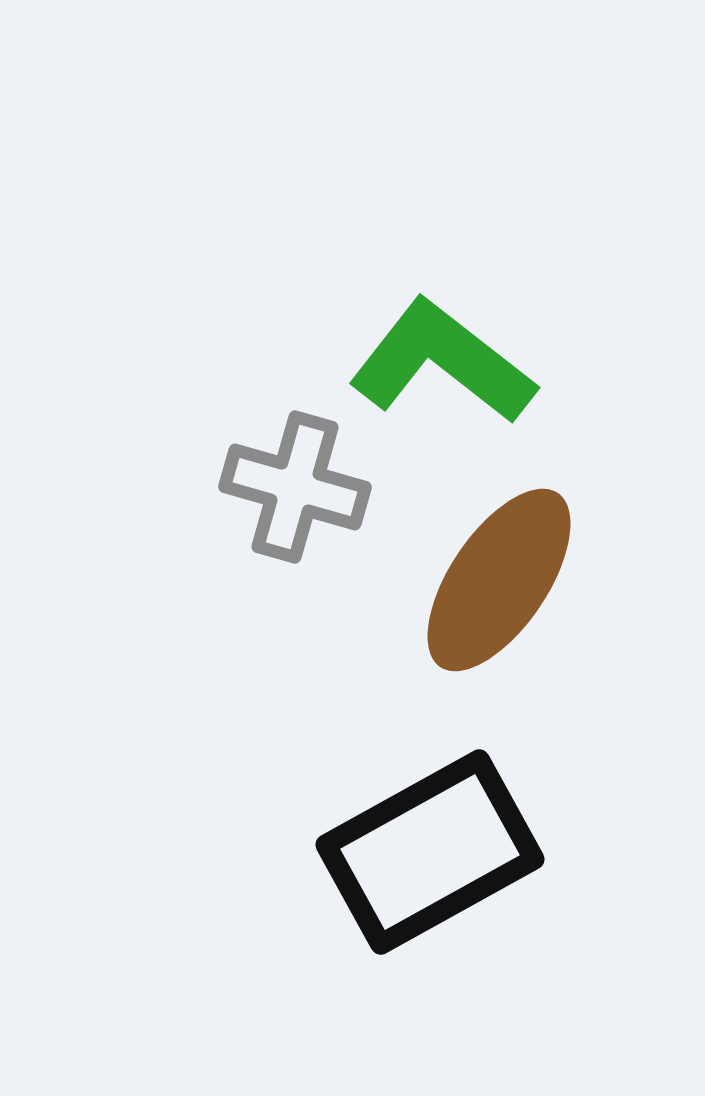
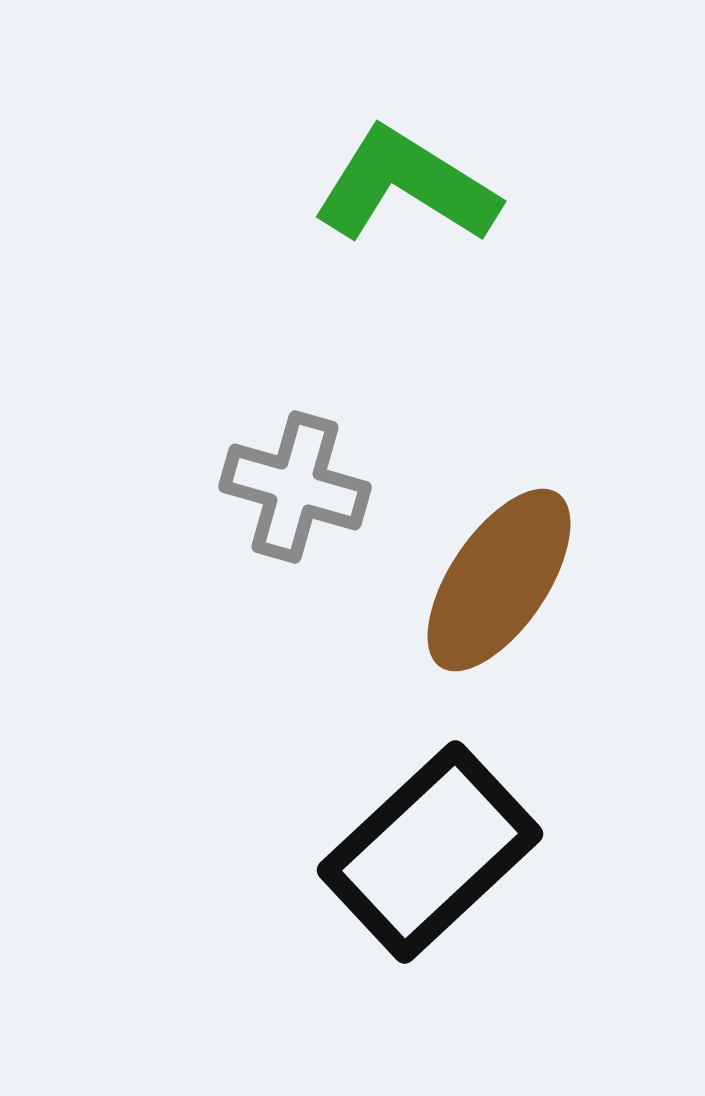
green L-shape: moved 36 px left, 176 px up; rotated 6 degrees counterclockwise
black rectangle: rotated 14 degrees counterclockwise
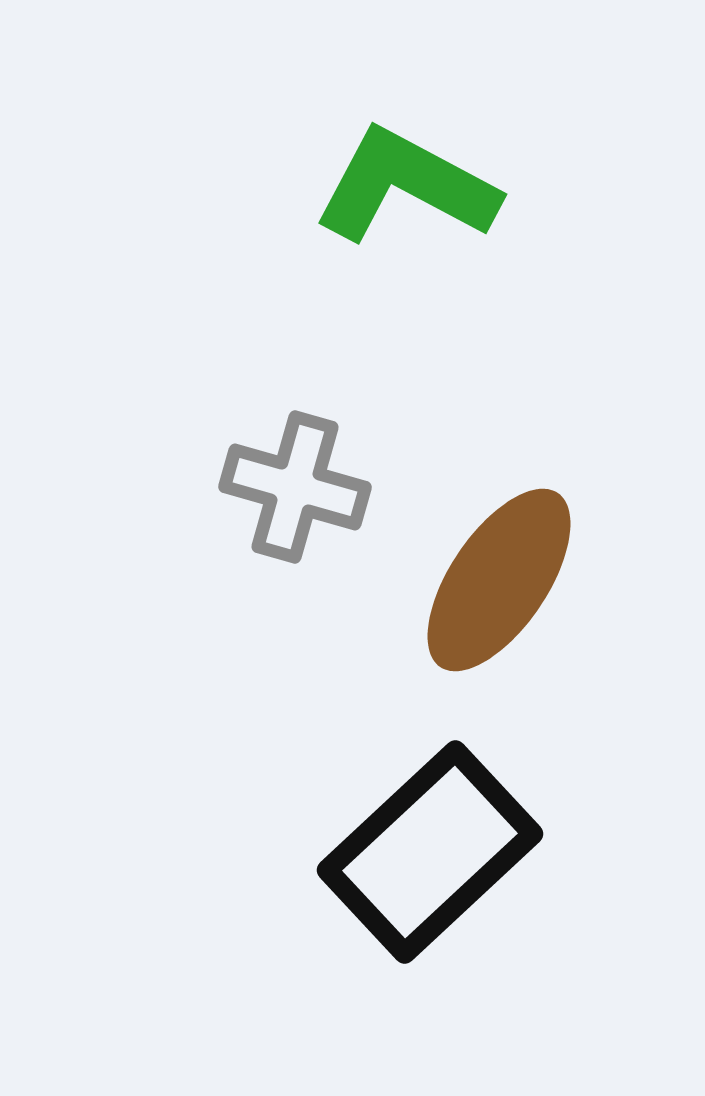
green L-shape: rotated 4 degrees counterclockwise
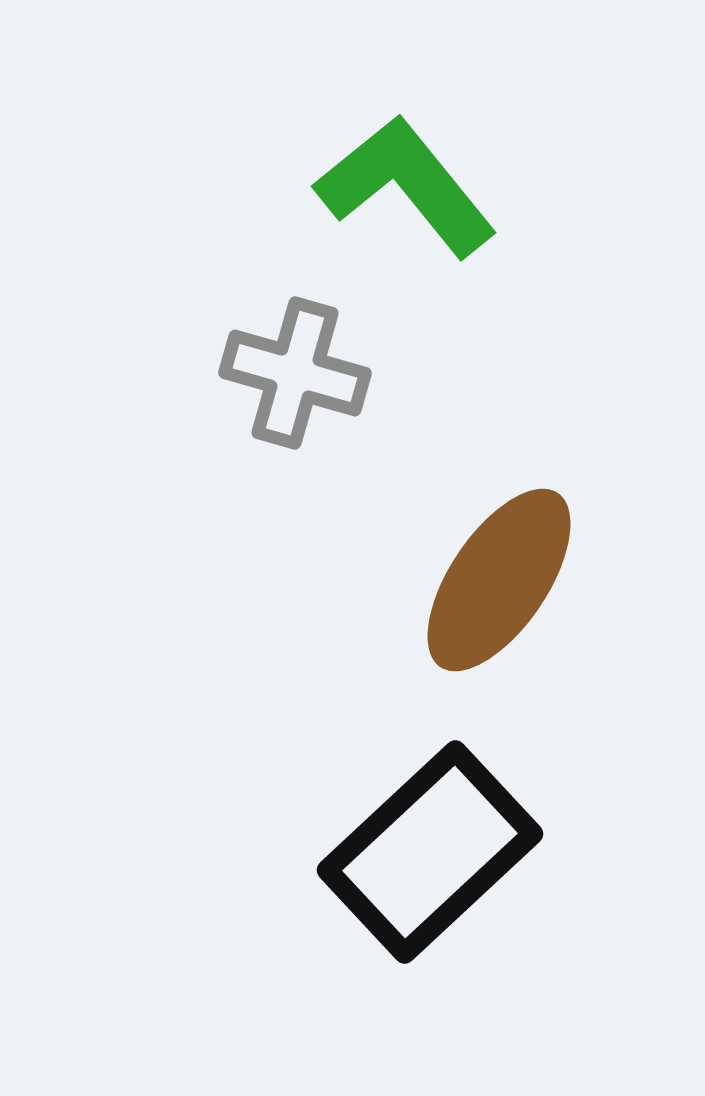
green L-shape: rotated 23 degrees clockwise
gray cross: moved 114 px up
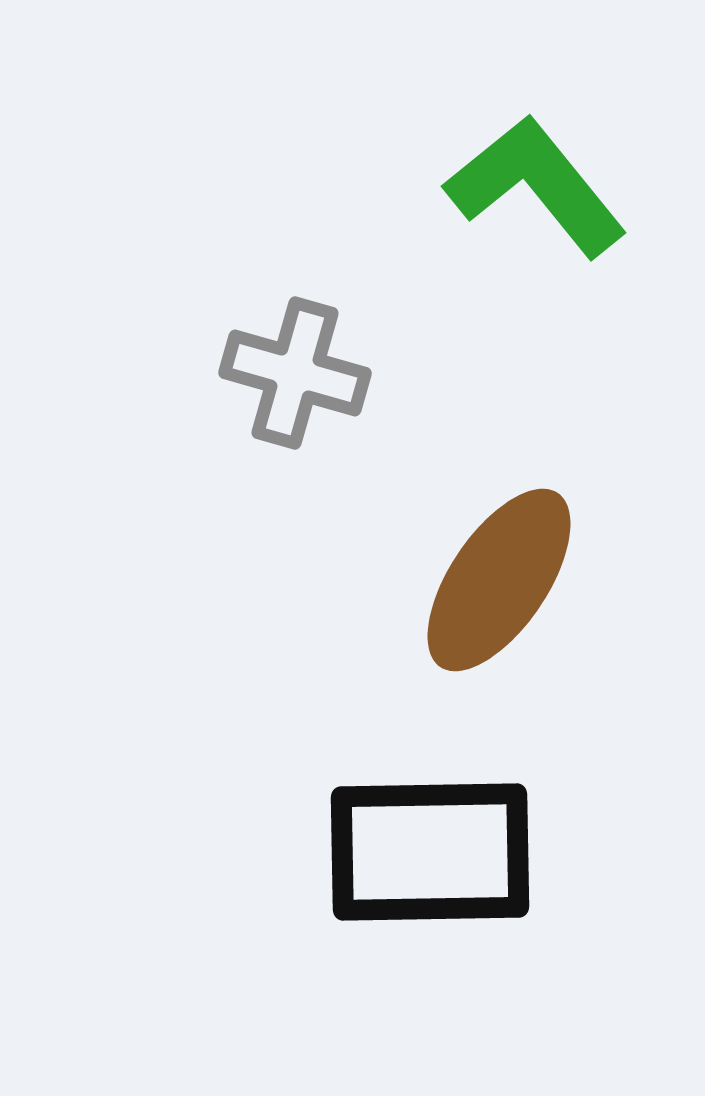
green L-shape: moved 130 px right
black rectangle: rotated 42 degrees clockwise
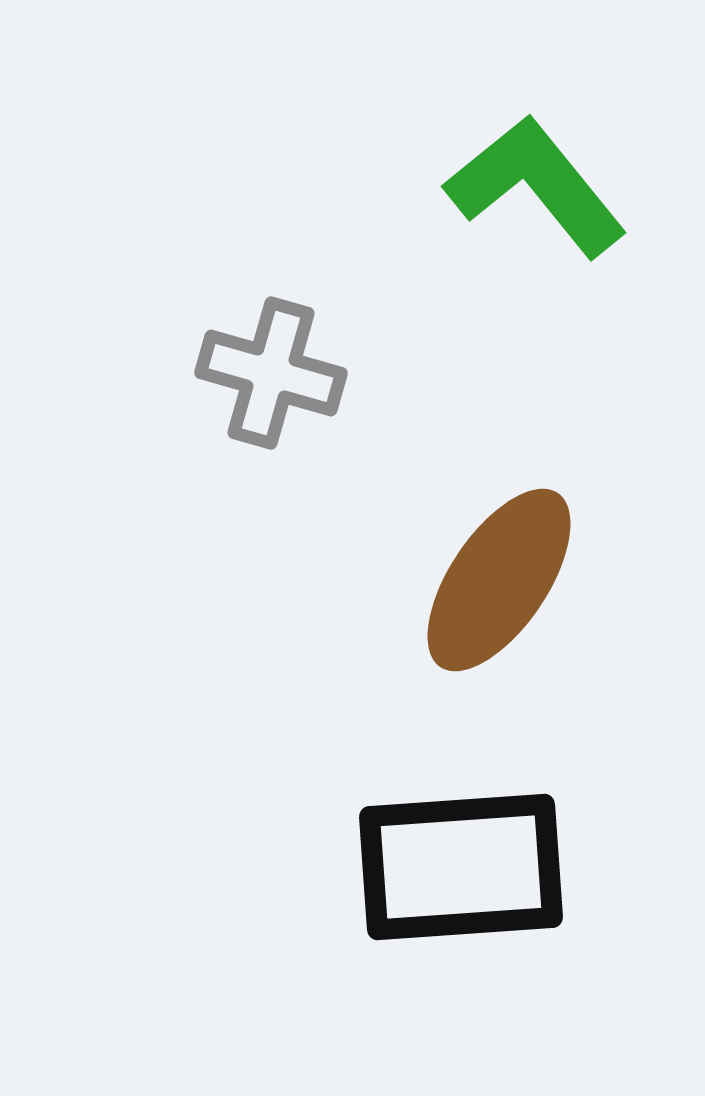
gray cross: moved 24 px left
black rectangle: moved 31 px right, 15 px down; rotated 3 degrees counterclockwise
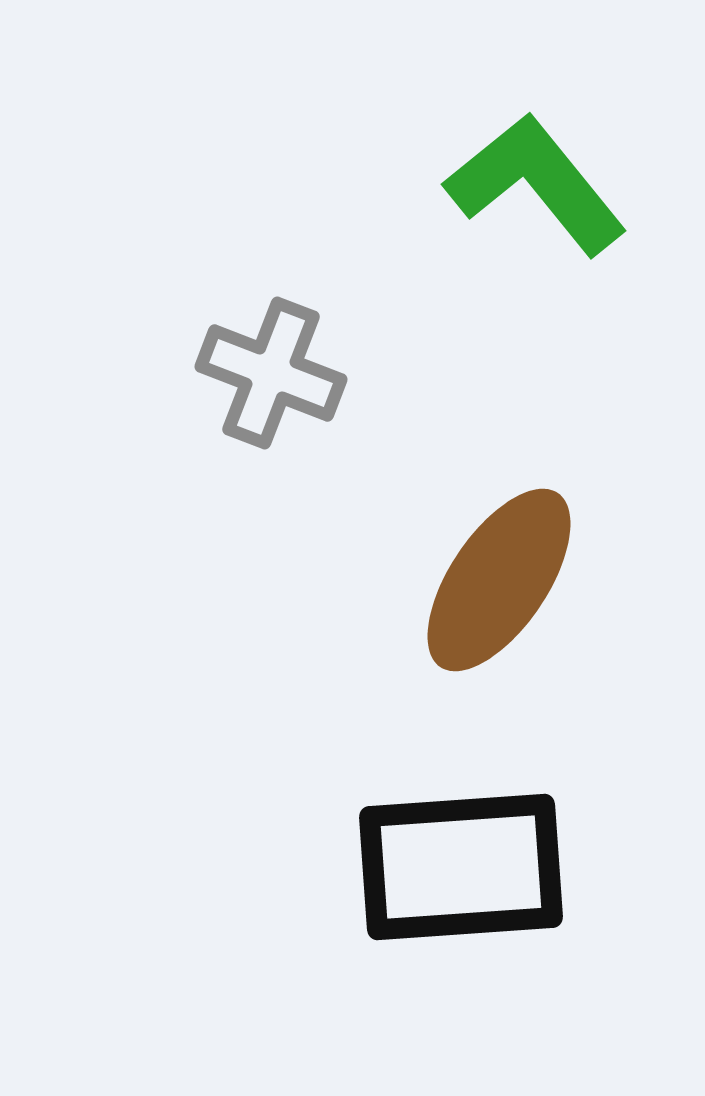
green L-shape: moved 2 px up
gray cross: rotated 5 degrees clockwise
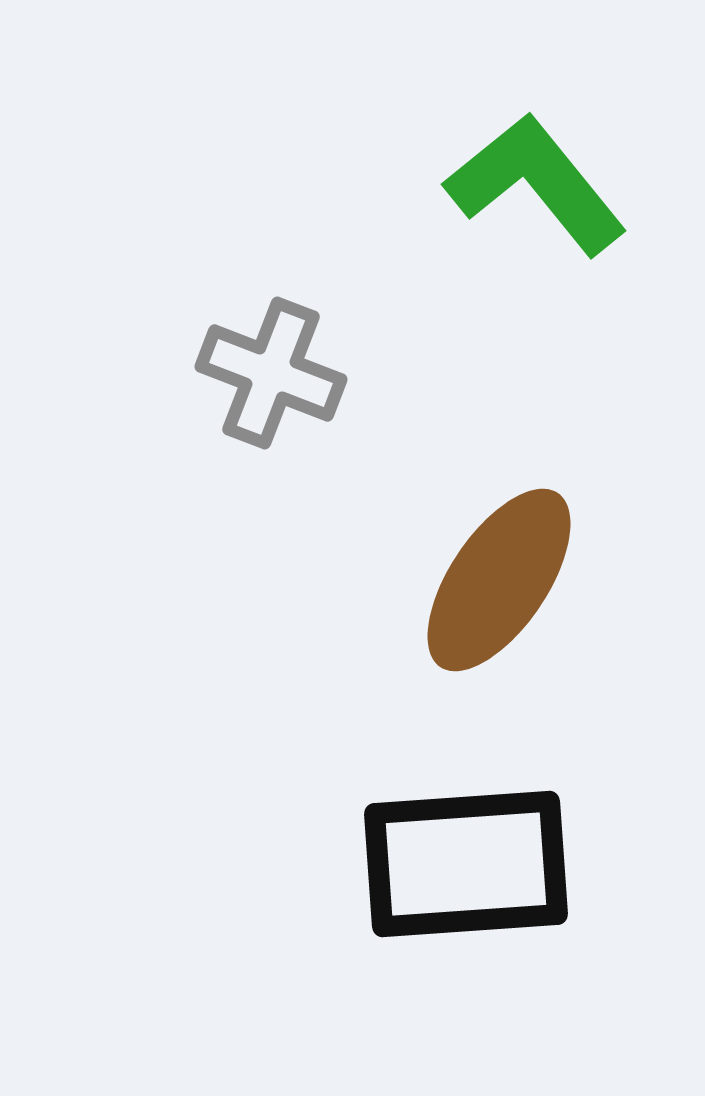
black rectangle: moved 5 px right, 3 px up
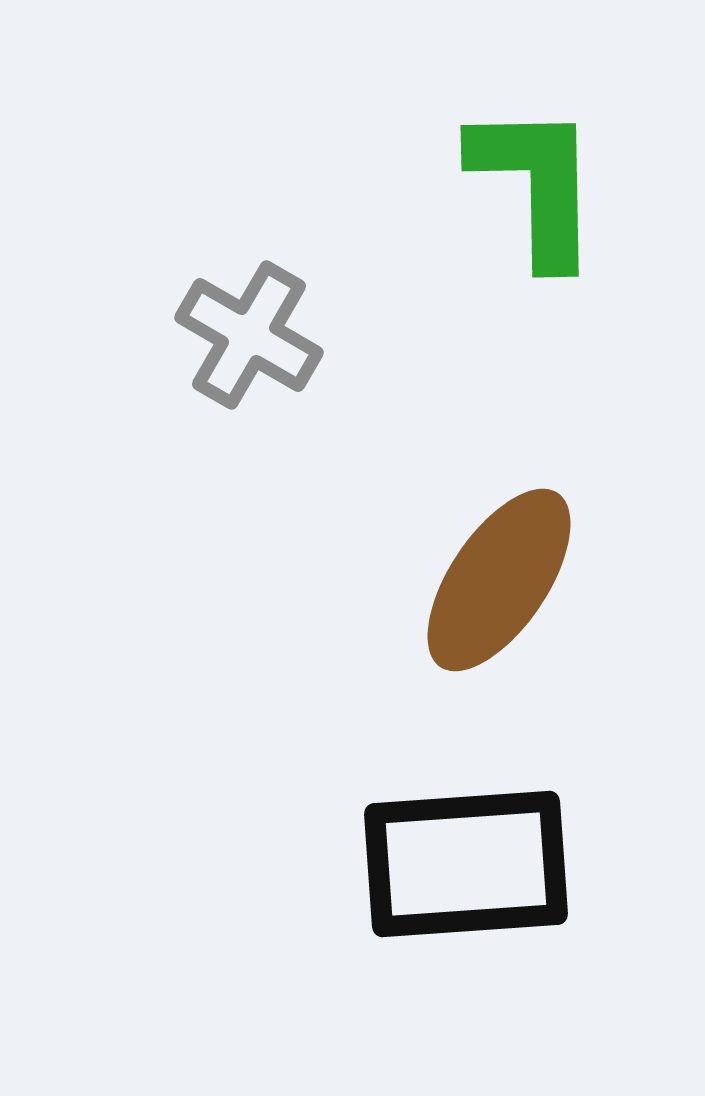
green L-shape: rotated 38 degrees clockwise
gray cross: moved 22 px left, 38 px up; rotated 9 degrees clockwise
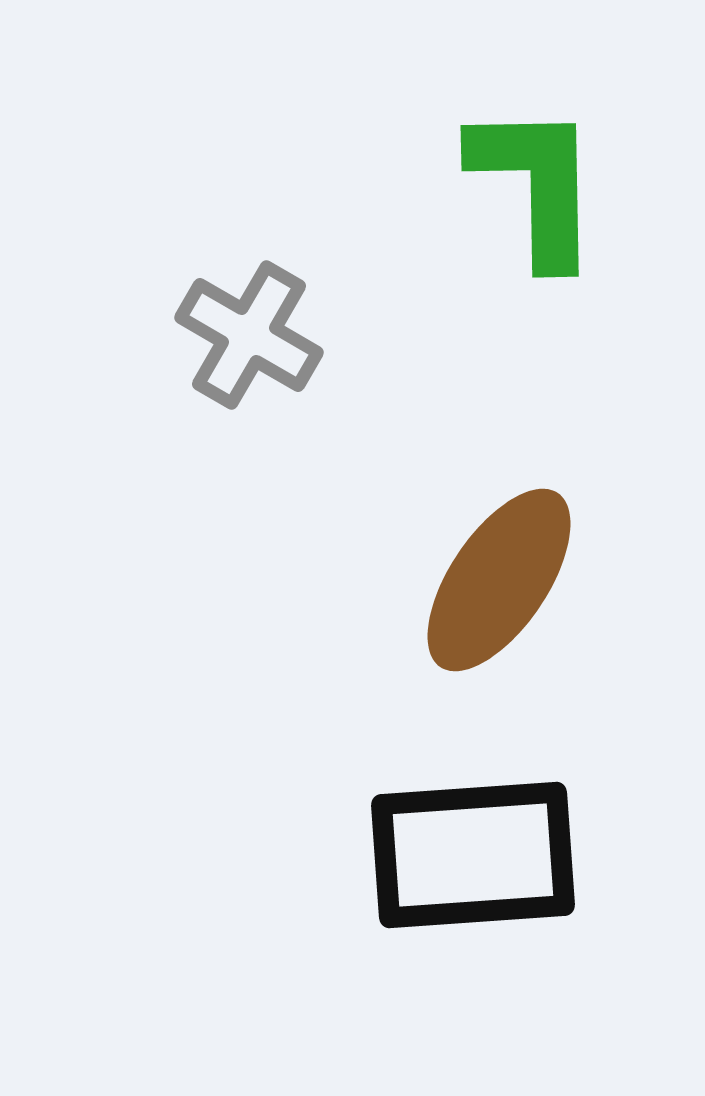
black rectangle: moved 7 px right, 9 px up
